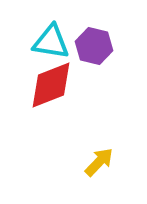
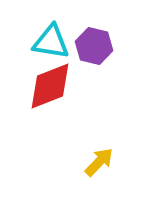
red diamond: moved 1 px left, 1 px down
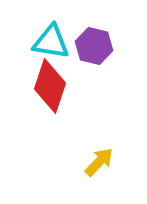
red diamond: rotated 50 degrees counterclockwise
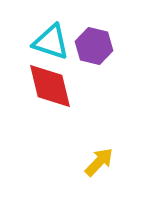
cyan triangle: rotated 9 degrees clockwise
red diamond: rotated 32 degrees counterclockwise
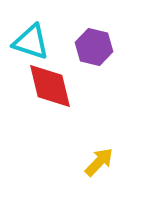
cyan triangle: moved 20 px left
purple hexagon: moved 1 px down
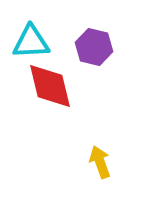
cyan triangle: rotated 21 degrees counterclockwise
yellow arrow: moved 1 px right; rotated 64 degrees counterclockwise
